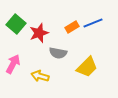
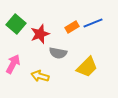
red star: moved 1 px right, 1 px down
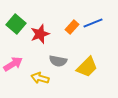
orange rectangle: rotated 16 degrees counterclockwise
gray semicircle: moved 8 px down
pink arrow: rotated 30 degrees clockwise
yellow arrow: moved 2 px down
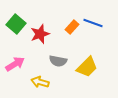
blue line: rotated 42 degrees clockwise
pink arrow: moved 2 px right
yellow arrow: moved 4 px down
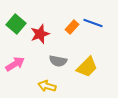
yellow arrow: moved 7 px right, 4 px down
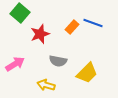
green square: moved 4 px right, 11 px up
yellow trapezoid: moved 6 px down
yellow arrow: moved 1 px left, 1 px up
